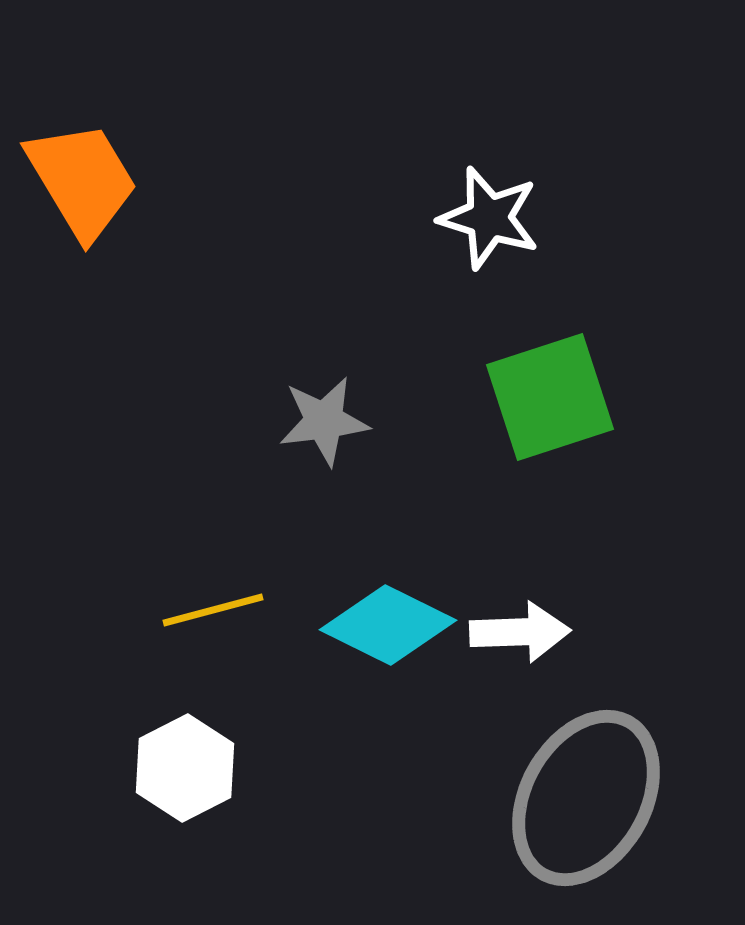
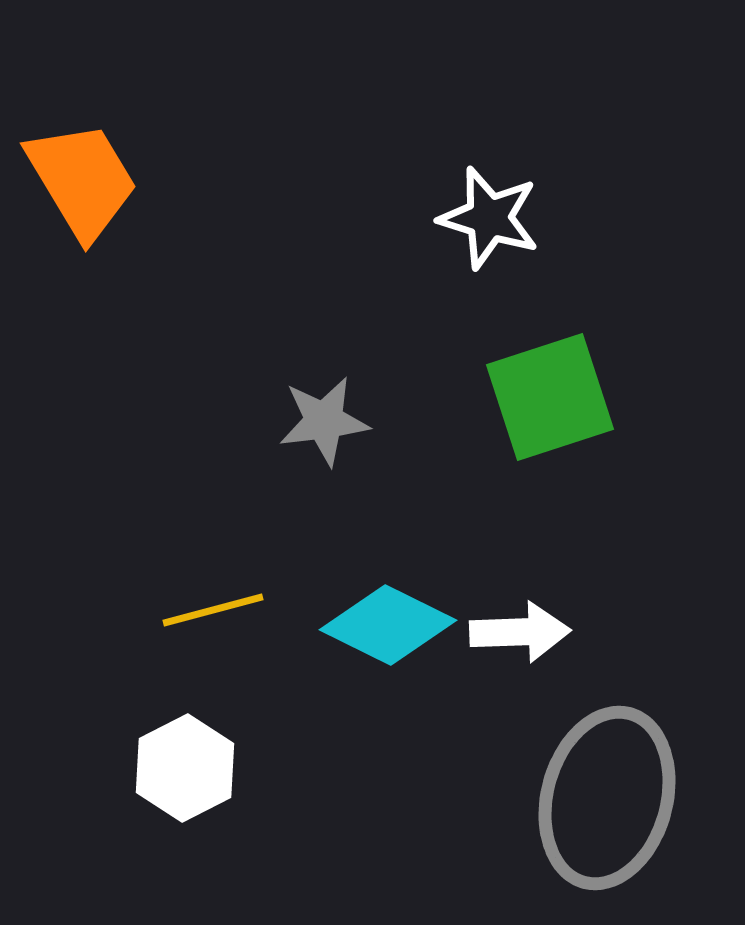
gray ellipse: moved 21 px right; rotated 14 degrees counterclockwise
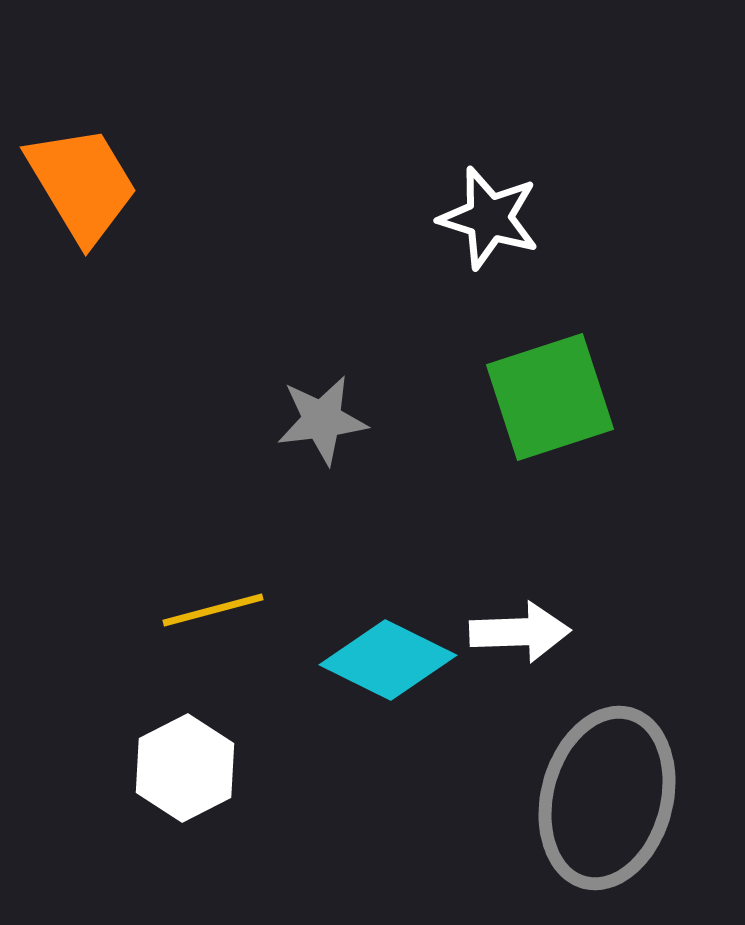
orange trapezoid: moved 4 px down
gray star: moved 2 px left, 1 px up
cyan diamond: moved 35 px down
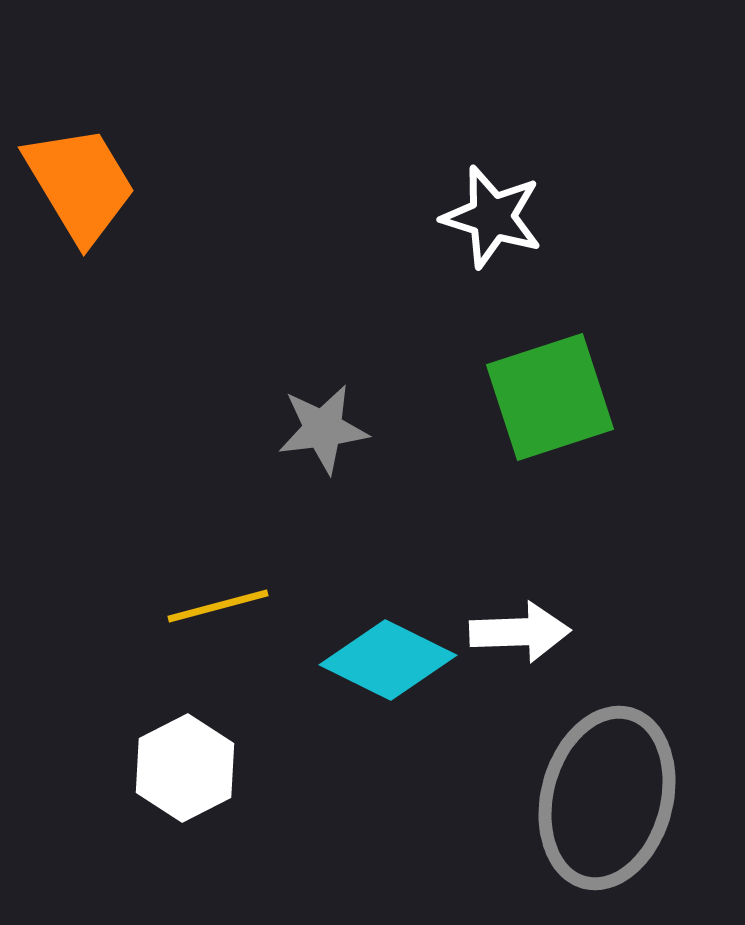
orange trapezoid: moved 2 px left
white star: moved 3 px right, 1 px up
gray star: moved 1 px right, 9 px down
yellow line: moved 5 px right, 4 px up
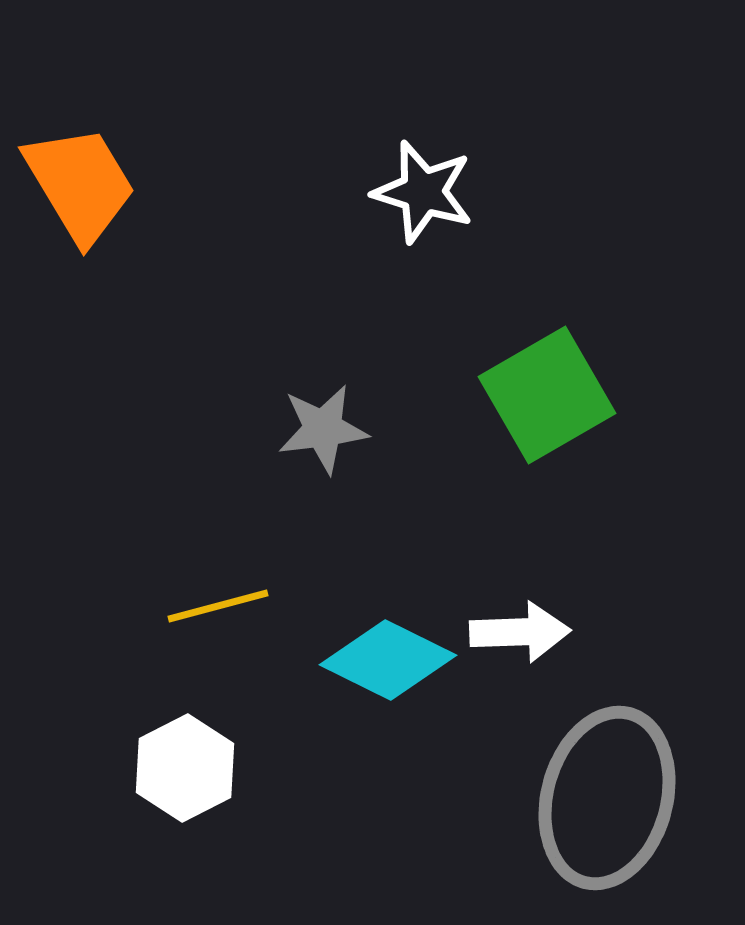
white star: moved 69 px left, 25 px up
green square: moved 3 px left, 2 px up; rotated 12 degrees counterclockwise
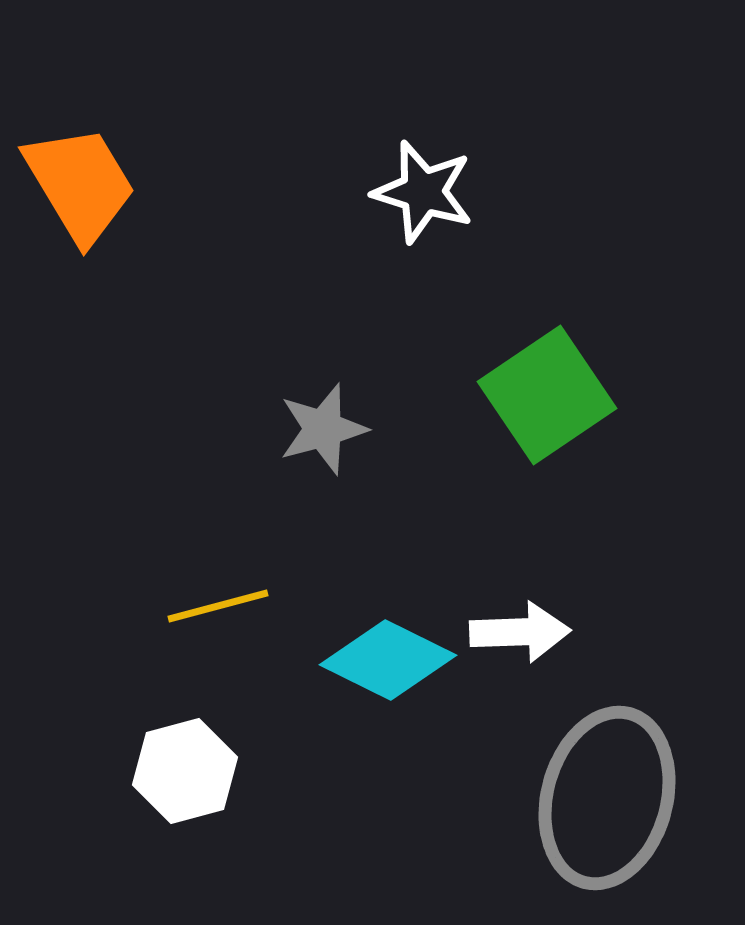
green square: rotated 4 degrees counterclockwise
gray star: rotated 8 degrees counterclockwise
white hexagon: moved 3 px down; rotated 12 degrees clockwise
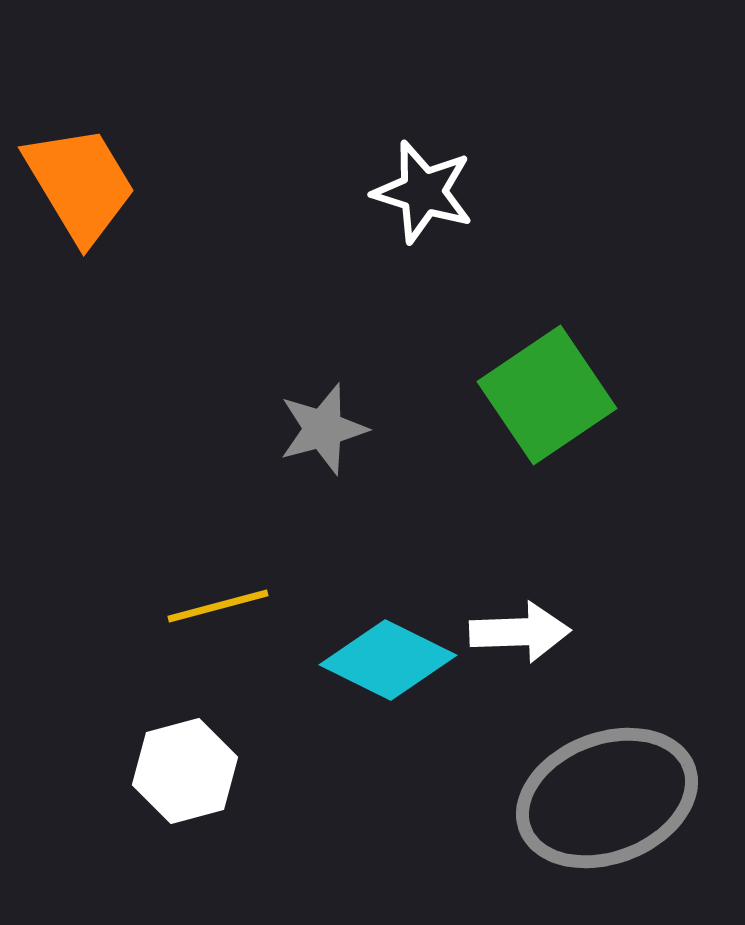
gray ellipse: rotated 54 degrees clockwise
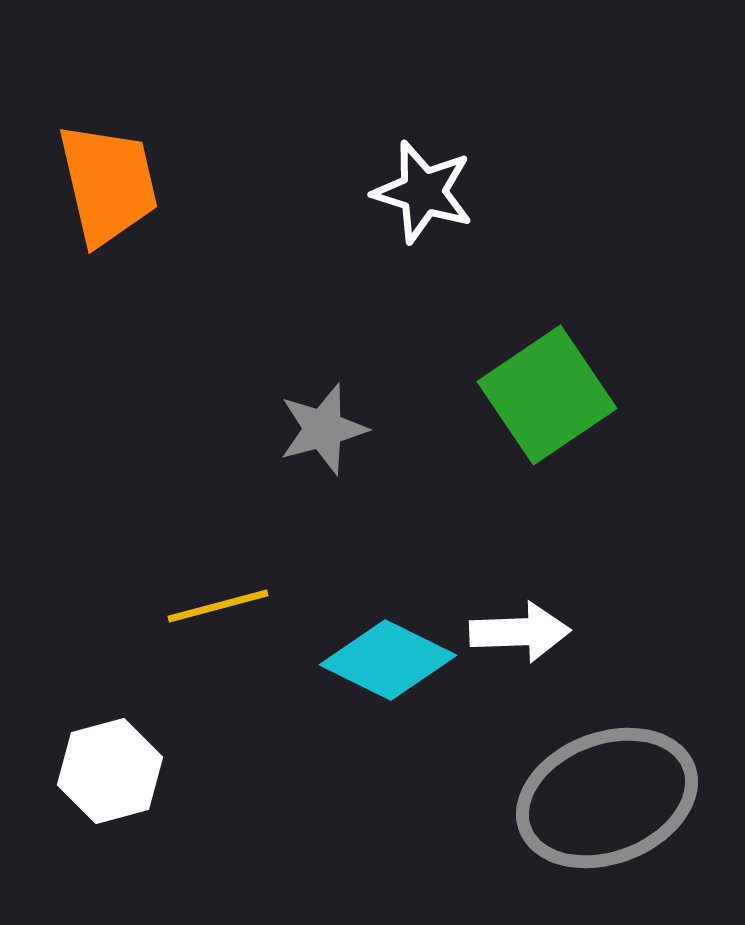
orange trapezoid: moved 28 px right; rotated 18 degrees clockwise
white hexagon: moved 75 px left
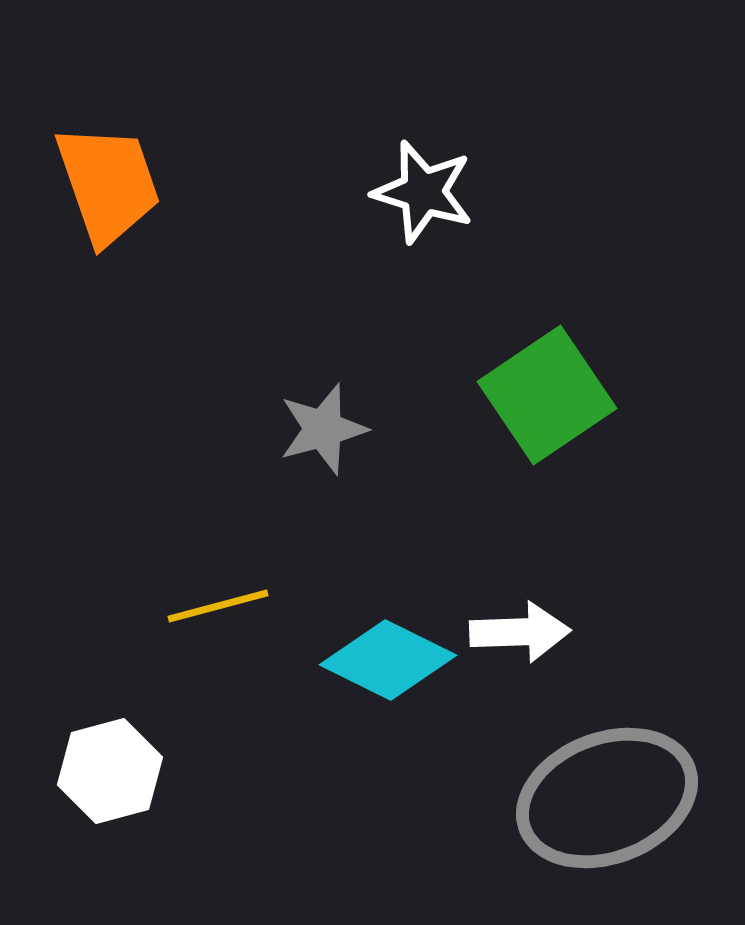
orange trapezoid: rotated 6 degrees counterclockwise
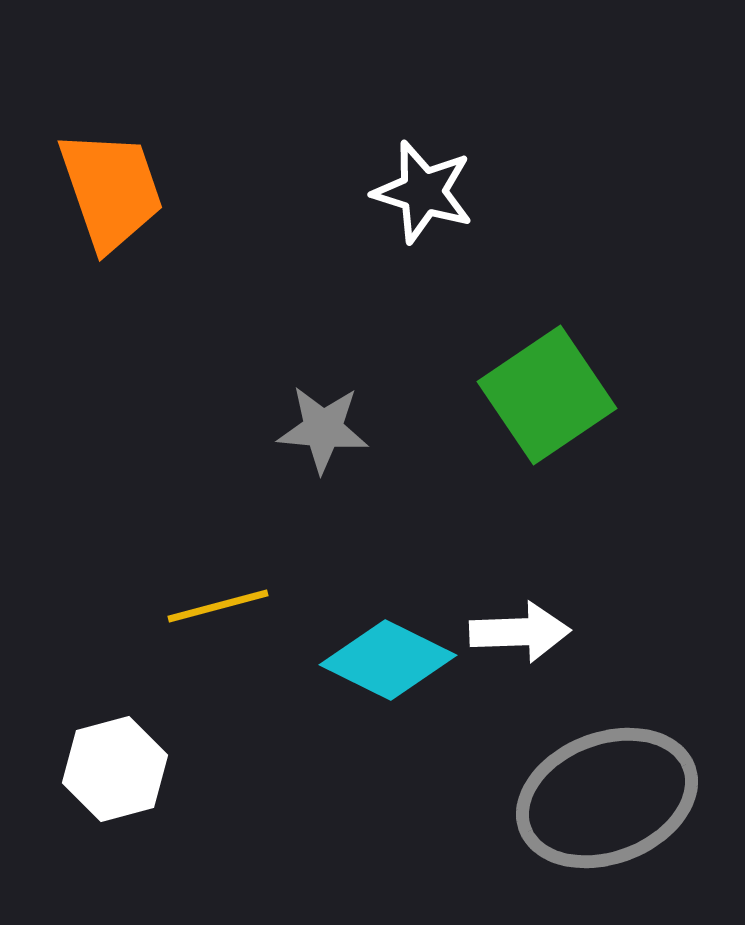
orange trapezoid: moved 3 px right, 6 px down
gray star: rotated 20 degrees clockwise
white hexagon: moved 5 px right, 2 px up
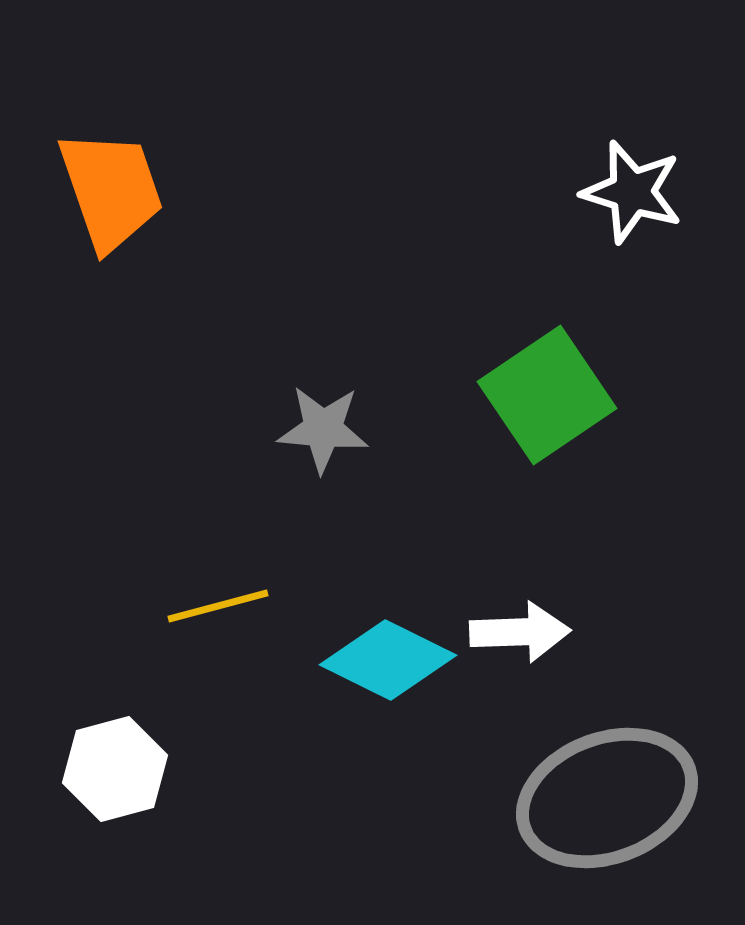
white star: moved 209 px right
